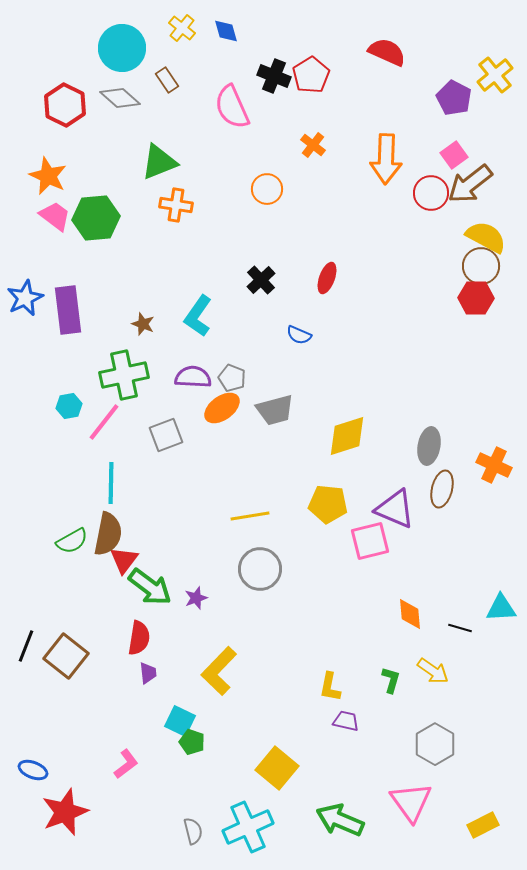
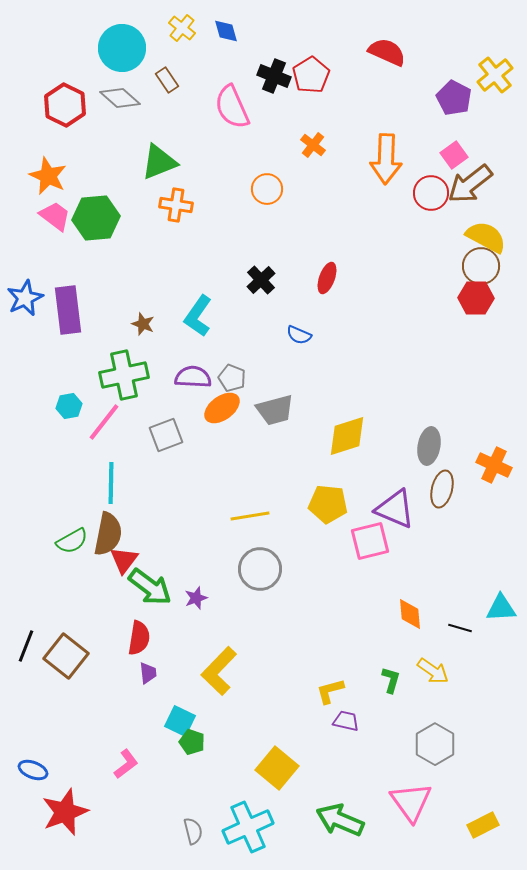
yellow L-shape at (330, 687): moved 4 px down; rotated 64 degrees clockwise
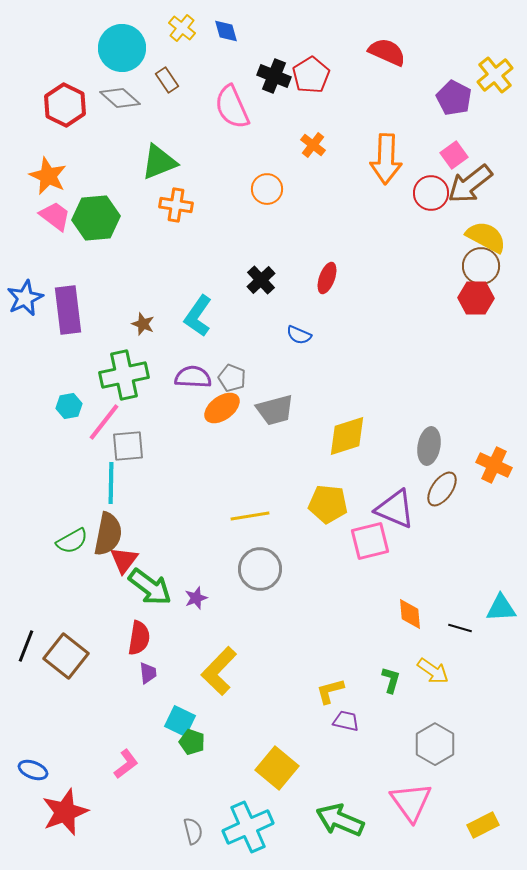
gray square at (166, 435): moved 38 px left, 11 px down; rotated 16 degrees clockwise
brown ellipse at (442, 489): rotated 21 degrees clockwise
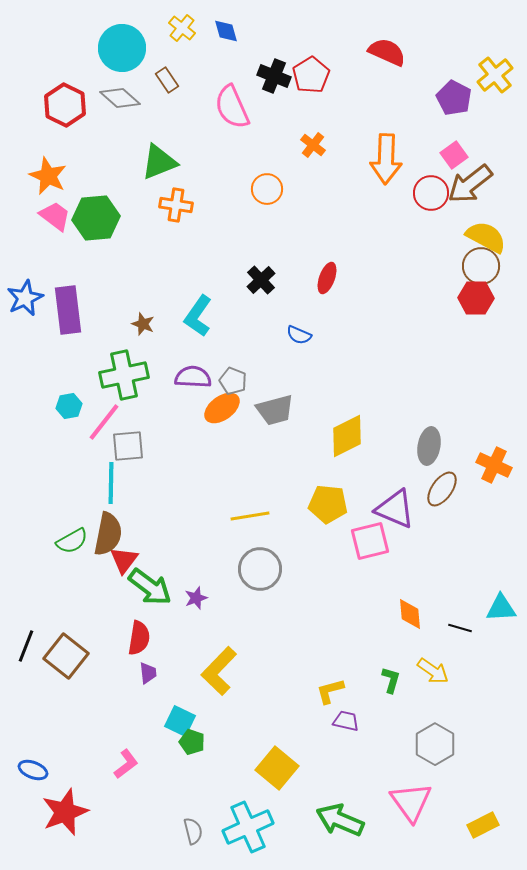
gray pentagon at (232, 378): moved 1 px right, 3 px down
yellow diamond at (347, 436): rotated 9 degrees counterclockwise
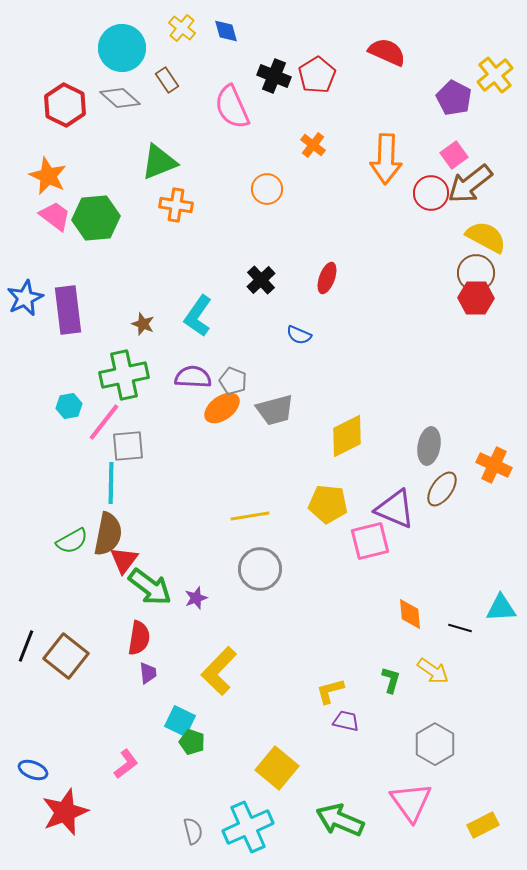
red pentagon at (311, 75): moved 6 px right
brown circle at (481, 266): moved 5 px left, 7 px down
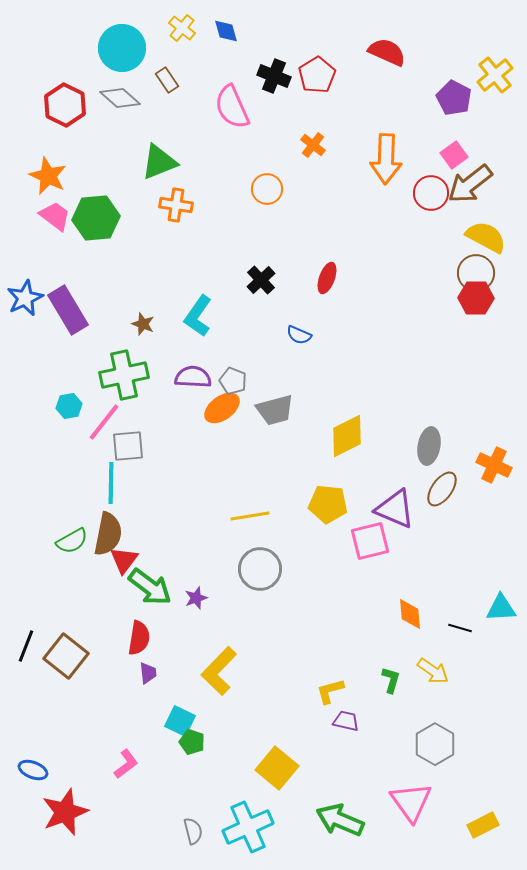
purple rectangle at (68, 310): rotated 24 degrees counterclockwise
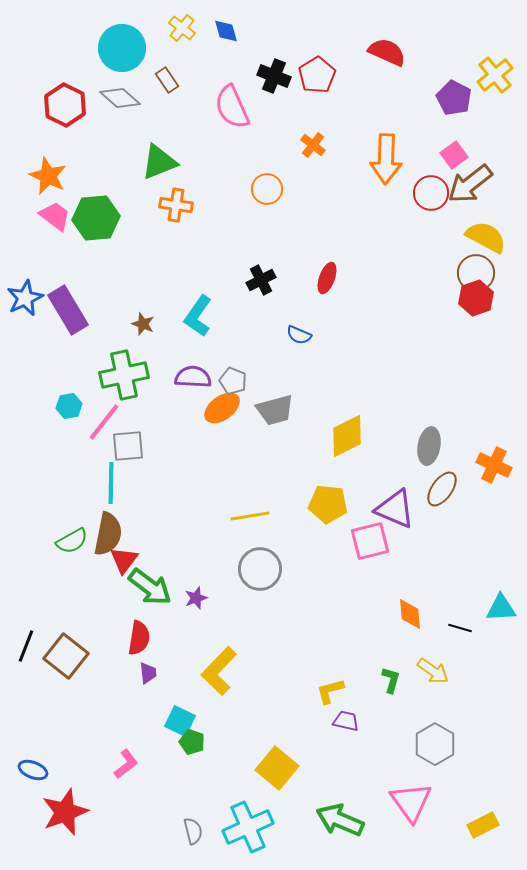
black cross at (261, 280): rotated 16 degrees clockwise
red hexagon at (476, 298): rotated 20 degrees counterclockwise
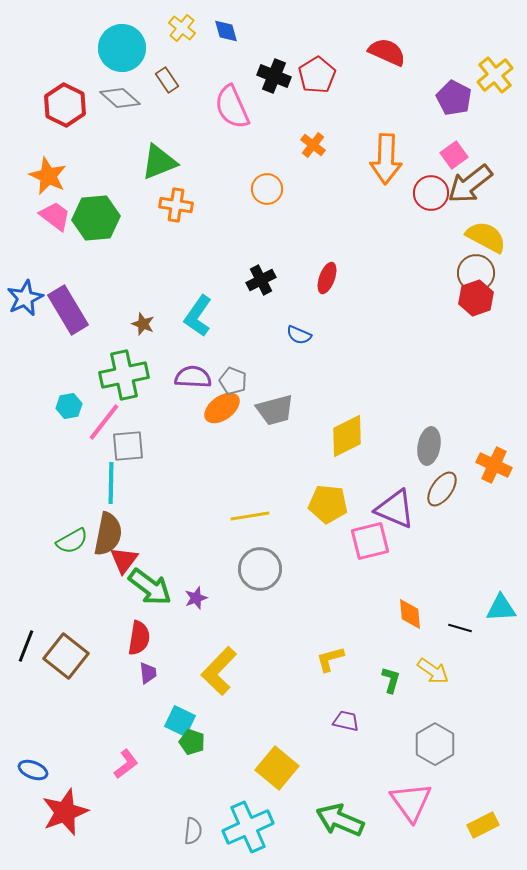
yellow L-shape at (330, 691): moved 32 px up
gray semicircle at (193, 831): rotated 20 degrees clockwise
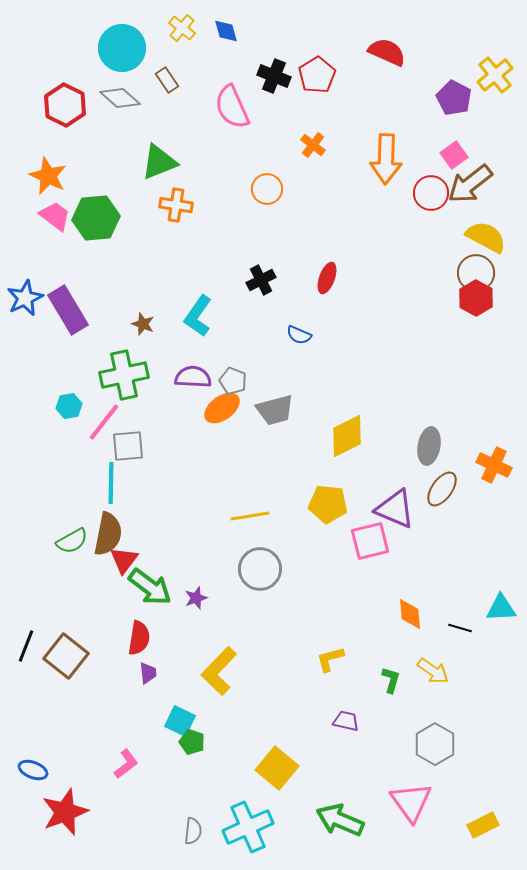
red hexagon at (476, 298): rotated 12 degrees counterclockwise
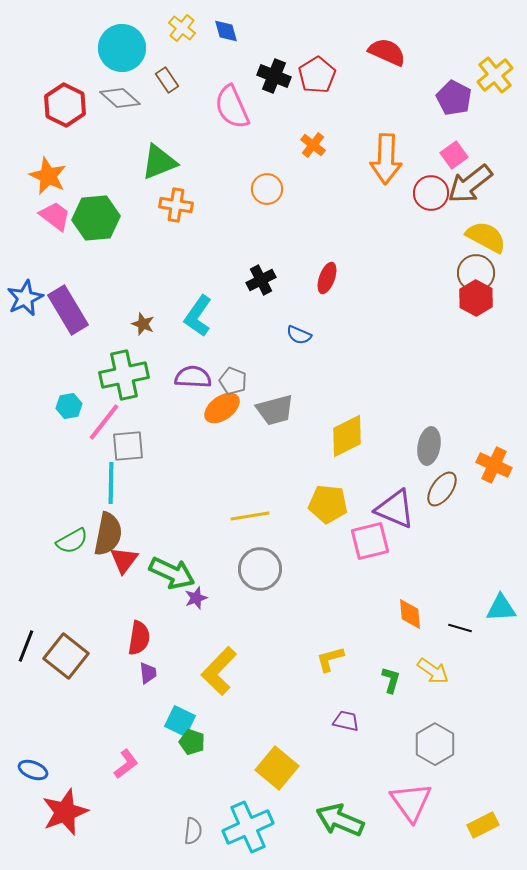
green arrow at (150, 587): moved 22 px right, 14 px up; rotated 12 degrees counterclockwise
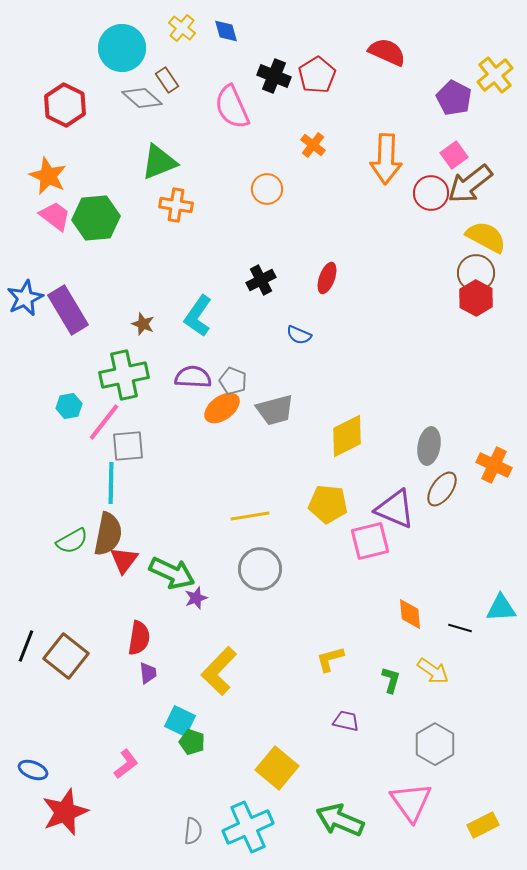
gray diamond at (120, 98): moved 22 px right
